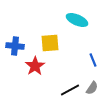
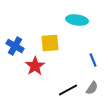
cyan ellipse: rotated 15 degrees counterclockwise
blue cross: rotated 24 degrees clockwise
black line: moved 2 px left
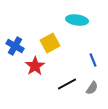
yellow square: rotated 24 degrees counterclockwise
black line: moved 1 px left, 6 px up
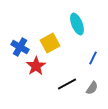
cyan ellipse: moved 4 px down; rotated 60 degrees clockwise
blue cross: moved 5 px right, 1 px down
blue line: moved 2 px up; rotated 48 degrees clockwise
red star: moved 1 px right
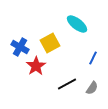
cyan ellipse: rotated 30 degrees counterclockwise
